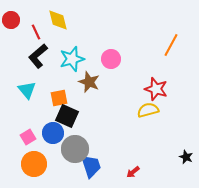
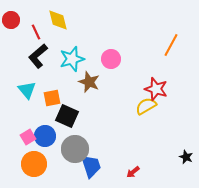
orange square: moved 7 px left
yellow semicircle: moved 2 px left, 4 px up; rotated 15 degrees counterclockwise
blue circle: moved 8 px left, 3 px down
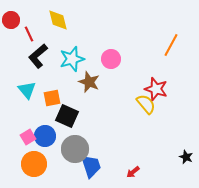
red line: moved 7 px left, 2 px down
yellow semicircle: moved 2 px up; rotated 80 degrees clockwise
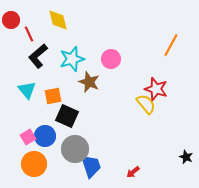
orange square: moved 1 px right, 2 px up
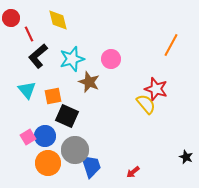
red circle: moved 2 px up
gray circle: moved 1 px down
orange circle: moved 14 px right, 1 px up
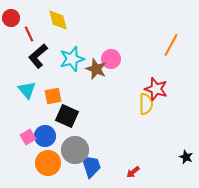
brown star: moved 7 px right, 13 px up
yellow semicircle: rotated 40 degrees clockwise
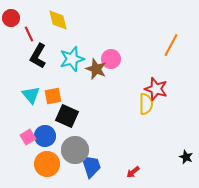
black L-shape: rotated 20 degrees counterclockwise
cyan triangle: moved 4 px right, 5 px down
orange circle: moved 1 px left, 1 px down
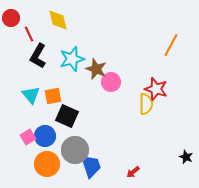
pink circle: moved 23 px down
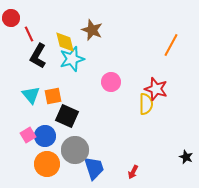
yellow diamond: moved 7 px right, 22 px down
brown star: moved 4 px left, 39 px up
pink square: moved 2 px up
blue trapezoid: moved 3 px right, 2 px down
red arrow: rotated 24 degrees counterclockwise
